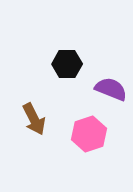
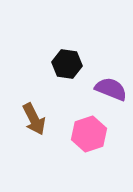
black hexagon: rotated 8 degrees clockwise
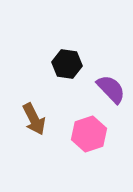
purple semicircle: rotated 24 degrees clockwise
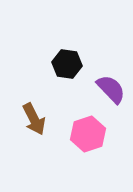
pink hexagon: moved 1 px left
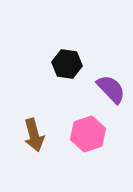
brown arrow: moved 16 px down; rotated 12 degrees clockwise
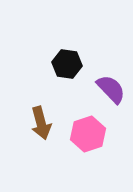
brown arrow: moved 7 px right, 12 px up
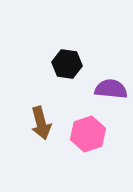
purple semicircle: rotated 40 degrees counterclockwise
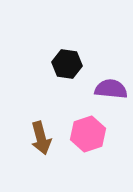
brown arrow: moved 15 px down
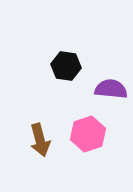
black hexagon: moved 1 px left, 2 px down
brown arrow: moved 1 px left, 2 px down
